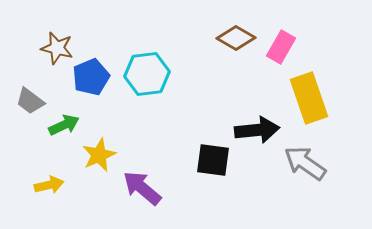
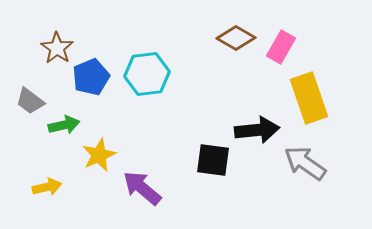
brown star: rotated 20 degrees clockwise
green arrow: rotated 12 degrees clockwise
yellow arrow: moved 2 px left, 2 px down
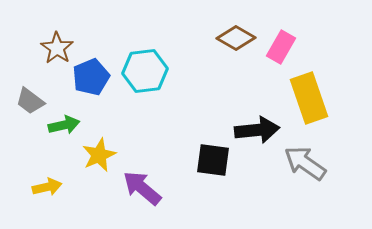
cyan hexagon: moved 2 px left, 3 px up
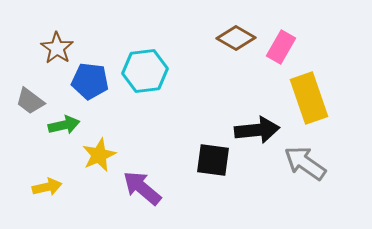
blue pentagon: moved 1 px left, 4 px down; rotated 30 degrees clockwise
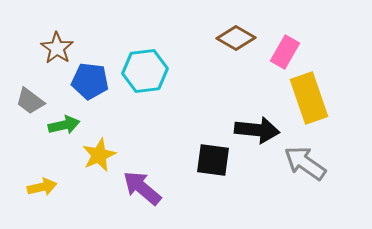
pink rectangle: moved 4 px right, 5 px down
black arrow: rotated 12 degrees clockwise
yellow arrow: moved 5 px left
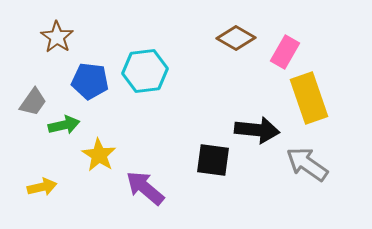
brown star: moved 11 px up
gray trapezoid: moved 3 px right, 1 px down; rotated 92 degrees counterclockwise
yellow star: rotated 16 degrees counterclockwise
gray arrow: moved 2 px right, 1 px down
purple arrow: moved 3 px right
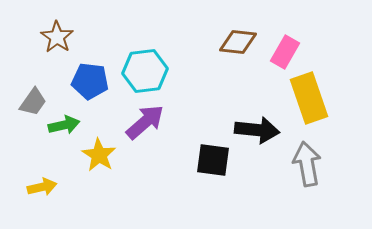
brown diamond: moved 2 px right, 4 px down; rotated 24 degrees counterclockwise
gray arrow: rotated 45 degrees clockwise
purple arrow: moved 66 px up; rotated 99 degrees clockwise
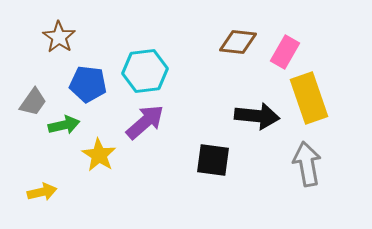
brown star: moved 2 px right
blue pentagon: moved 2 px left, 3 px down
black arrow: moved 14 px up
yellow arrow: moved 5 px down
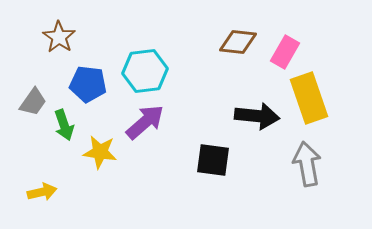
green arrow: rotated 84 degrees clockwise
yellow star: moved 1 px right, 3 px up; rotated 24 degrees counterclockwise
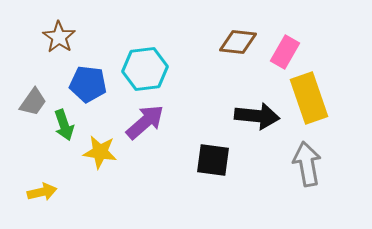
cyan hexagon: moved 2 px up
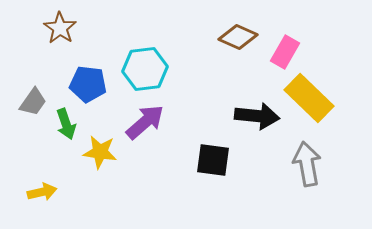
brown star: moved 1 px right, 9 px up
brown diamond: moved 5 px up; rotated 18 degrees clockwise
yellow rectangle: rotated 27 degrees counterclockwise
green arrow: moved 2 px right, 1 px up
